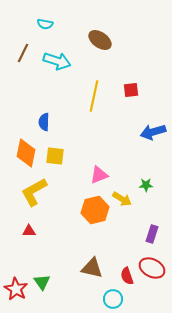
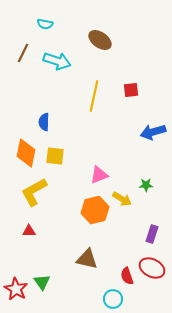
brown triangle: moved 5 px left, 9 px up
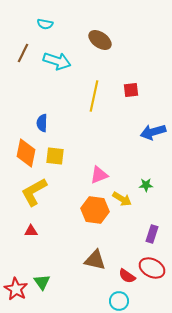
blue semicircle: moved 2 px left, 1 px down
orange hexagon: rotated 20 degrees clockwise
red triangle: moved 2 px right
brown triangle: moved 8 px right, 1 px down
red semicircle: rotated 36 degrees counterclockwise
cyan circle: moved 6 px right, 2 px down
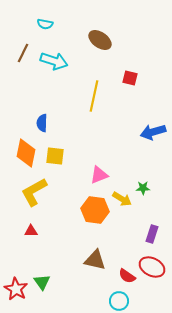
cyan arrow: moved 3 px left
red square: moved 1 px left, 12 px up; rotated 21 degrees clockwise
green star: moved 3 px left, 3 px down
red ellipse: moved 1 px up
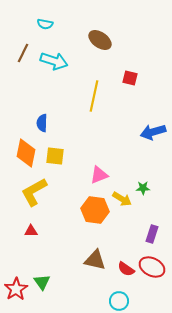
red semicircle: moved 1 px left, 7 px up
red star: rotated 10 degrees clockwise
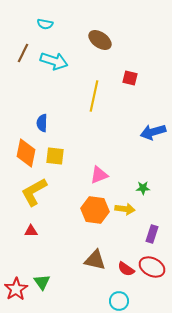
yellow arrow: moved 3 px right, 10 px down; rotated 24 degrees counterclockwise
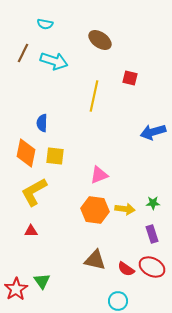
green star: moved 10 px right, 15 px down
purple rectangle: rotated 36 degrees counterclockwise
green triangle: moved 1 px up
cyan circle: moved 1 px left
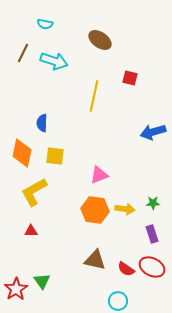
orange diamond: moved 4 px left
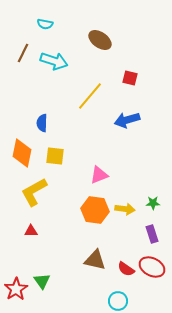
yellow line: moved 4 px left; rotated 28 degrees clockwise
blue arrow: moved 26 px left, 12 px up
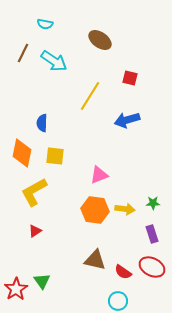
cyan arrow: rotated 16 degrees clockwise
yellow line: rotated 8 degrees counterclockwise
red triangle: moved 4 px right; rotated 32 degrees counterclockwise
red semicircle: moved 3 px left, 3 px down
